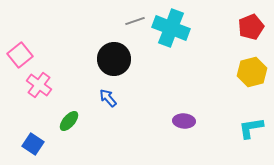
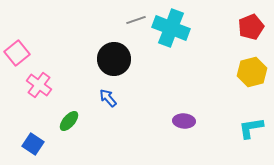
gray line: moved 1 px right, 1 px up
pink square: moved 3 px left, 2 px up
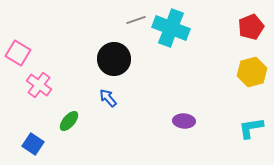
pink square: moved 1 px right; rotated 20 degrees counterclockwise
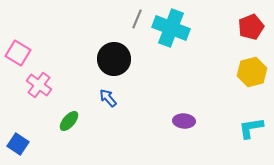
gray line: moved 1 px right, 1 px up; rotated 48 degrees counterclockwise
blue square: moved 15 px left
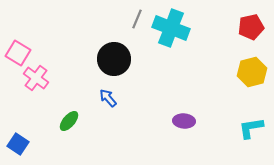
red pentagon: rotated 10 degrees clockwise
pink cross: moved 3 px left, 7 px up
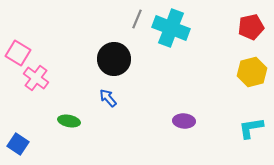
green ellipse: rotated 60 degrees clockwise
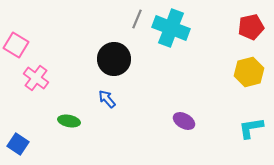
pink square: moved 2 px left, 8 px up
yellow hexagon: moved 3 px left
blue arrow: moved 1 px left, 1 px down
purple ellipse: rotated 25 degrees clockwise
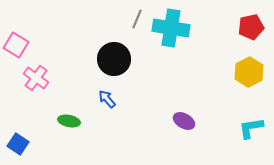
cyan cross: rotated 12 degrees counterclockwise
yellow hexagon: rotated 12 degrees counterclockwise
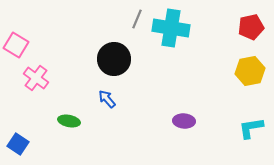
yellow hexagon: moved 1 px right, 1 px up; rotated 16 degrees clockwise
purple ellipse: rotated 25 degrees counterclockwise
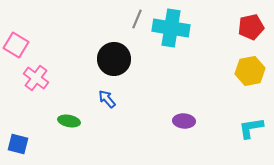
blue square: rotated 20 degrees counterclockwise
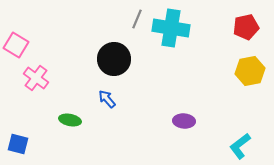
red pentagon: moved 5 px left
green ellipse: moved 1 px right, 1 px up
cyan L-shape: moved 11 px left, 18 px down; rotated 28 degrees counterclockwise
